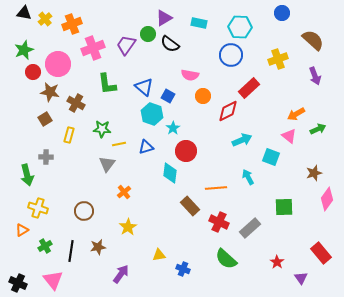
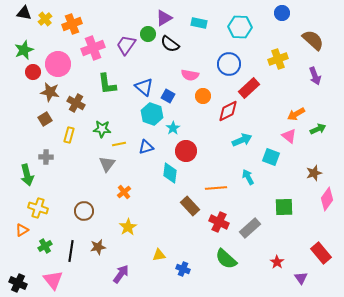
blue circle at (231, 55): moved 2 px left, 9 px down
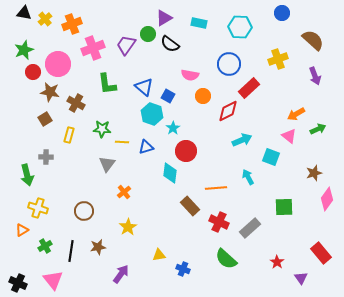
yellow line at (119, 144): moved 3 px right, 2 px up; rotated 16 degrees clockwise
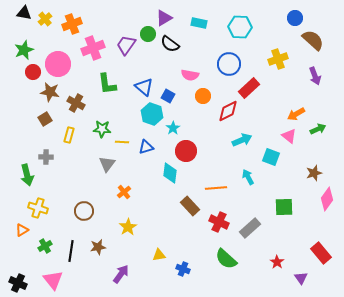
blue circle at (282, 13): moved 13 px right, 5 px down
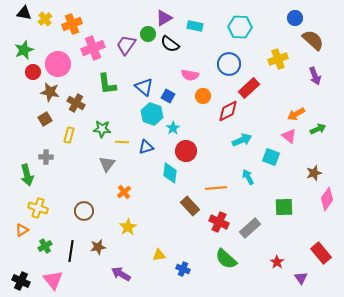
cyan rectangle at (199, 23): moved 4 px left, 3 px down
purple arrow at (121, 274): rotated 96 degrees counterclockwise
black cross at (18, 283): moved 3 px right, 2 px up
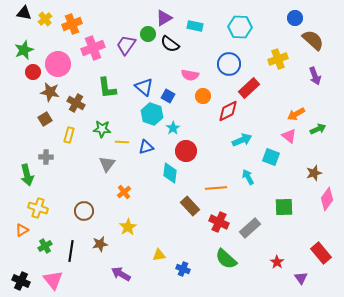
green L-shape at (107, 84): moved 4 px down
brown star at (98, 247): moved 2 px right, 3 px up
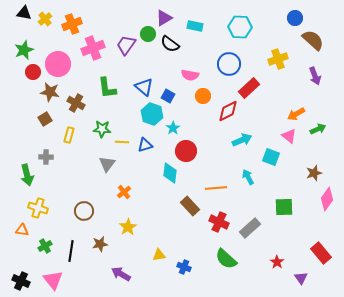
blue triangle at (146, 147): moved 1 px left, 2 px up
orange triangle at (22, 230): rotated 40 degrees clockwise
blue cross at (183, 269): moved 1 px right, 2 px up
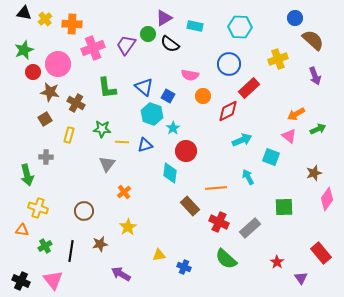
orange cross at (72, 24): rotated 24 degrees clockwise
